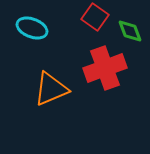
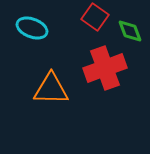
orange triangle: rotated 24 degrees clockwise
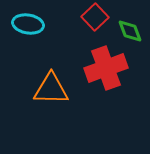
red square: rotated 12 degrees clockwise
cyan ellipse: moved 4 px left, 4 px up; rotated 12 degrees counterclockwise
red cross: moved 1 px right
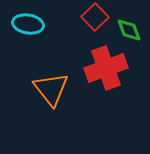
green diamond: moved 1 px left, 1 px up
orange triangle: rotated 51 degrees clockwise
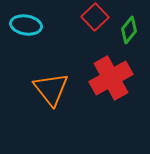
cyan ellipse: moved 2 px left, 1 px down
green diamond: rotated 60 degrees clockwise
red cross: moved 5 px right, 10 px down; rotated 9 degrees counterclockwise
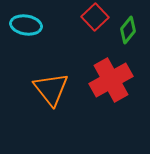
green diamond: moved 1 px left
red cross: moved 2 px down
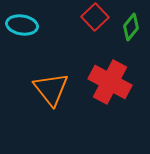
cyan ellipse: moved 4 px left
green diamond: moved 3 px right, 3 px up
red cross: moved 1 px left, 2 px down; rotated 33 degrees counterclockwise
